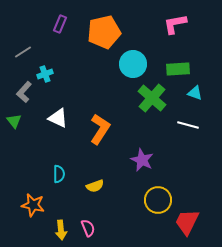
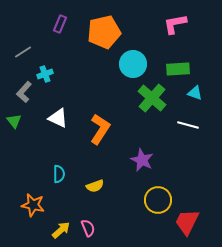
yellow arrow: rotated 126 degrees counterclockwise
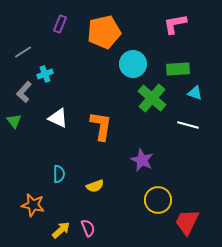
orange L-shape: moved 1 px right, 3 px up; rotated 24 degrees counterclockwise
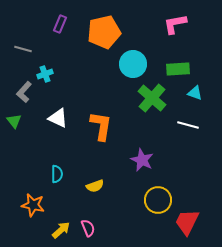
gray line: moved 3 px up; rotated 48 degrees clockwise
cyan semicircle: moved 2 px left
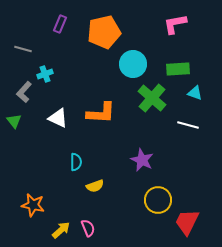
orange L-shape: moved 13 px up; rotated 84 degrees clockwise
cyan semicircle: moved 19 px right, 12 px up
